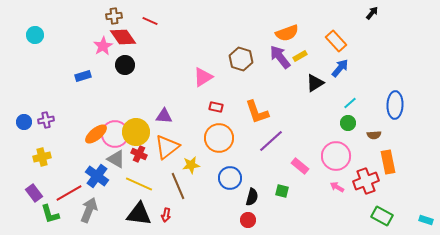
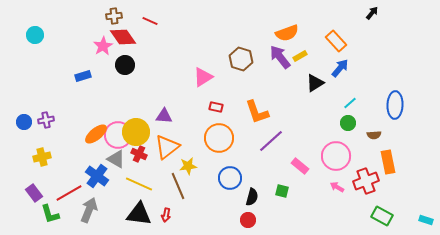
pink circle at (115, 134): moved 3 px right, 1 px down
yellow star at (191, 165): moved 3 px left, 1 px down
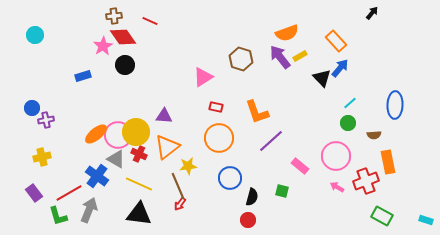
black triangle at (315, 83): moved 7 px right, 5 px up; rotated 42 degrees counterclockwise
blue circle at (24, 122): moved 8 px right, 14 px up
green L-shape at (50, 214): moved 8 px right, 2 px down
red arrow at (166, 215): moved 14 px right, 11 px up; rotated 24 degrees clockwise
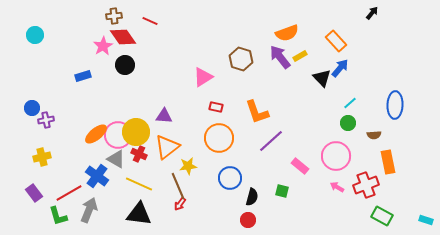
red cross at (366, 181): moved 4 px down
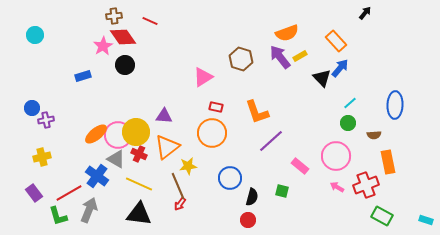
black arrow at (372, 13): moved 7 px left
orange circle at (219, 138): moved 7 px left, 5 px up
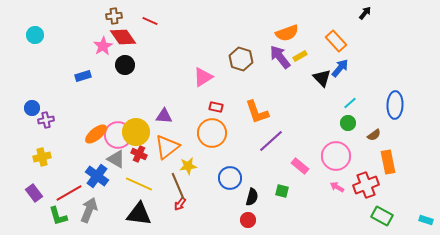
brown semicircle at (374, 135): rotated 32 degrees counterclockwise
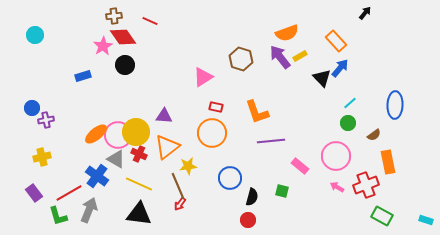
purple line at (271, 141): rotated 36 degrees clockwise
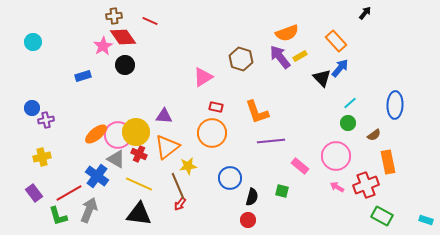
cyan circle at (35, 35): moved 2 px left, 7 px down
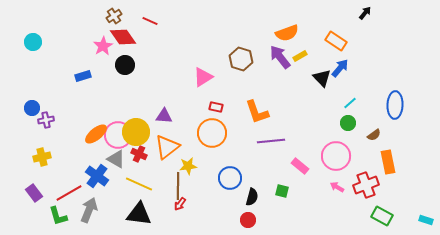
brown cross at (114, 16): rotated 28 degrees counterclockwise
orange rectangle at (336, 41): rotated 15 degrees counterclockwise
brown line at (178, 186): rotated 24 degrees clockwise
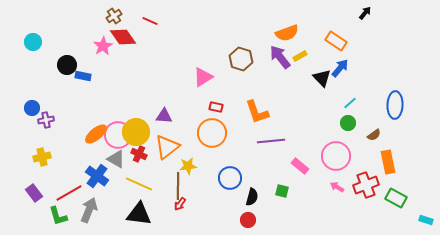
black circle at (125, 65): moved 58 px left
blue rectangle at (83, 76): rotated 28 degrees clockwise
green rectangle at (382, 216): moved 14 px right, 18 px up
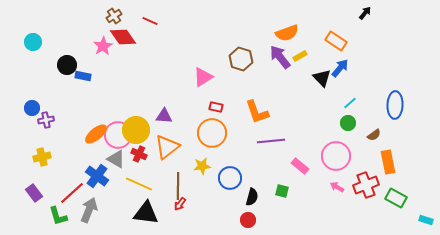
yellow circle at (136, 132): moved 2 px up
yellow star at (188, 166): moved 14 px right
red line at (69, 193): moved 3 px right; rotated 12 degrees counterclockwise
black triangle at (139, 214): moved 7 px right, 1 px up
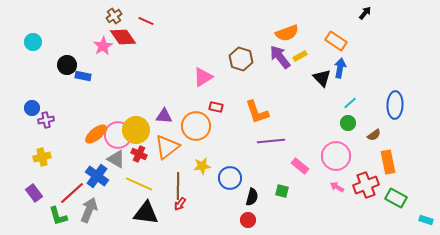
red line at (150, 21): moved 4 px left
blue arrow at (340, 68): rotated 30 degrees counterclockwise
orange circle at (212, 133): moved 16 px left, 7 px up
